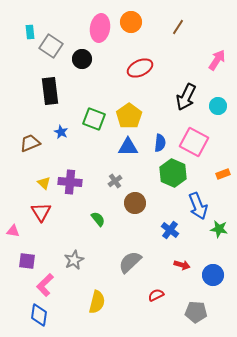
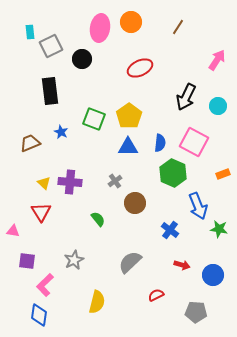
gray square: rotated 30 degrees clockwise
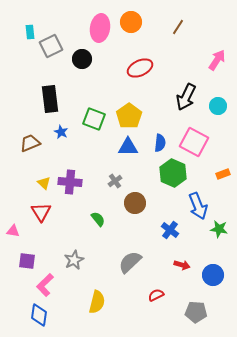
black rectangle: moved 8 px down
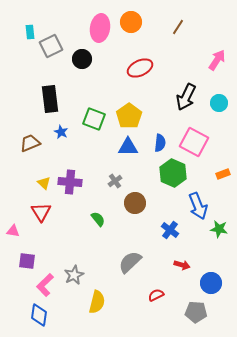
cyan circle: moved 1 px right, 3 px up
gray star: moved 15 px down
blue circle: moved 2 px left, 8 px down
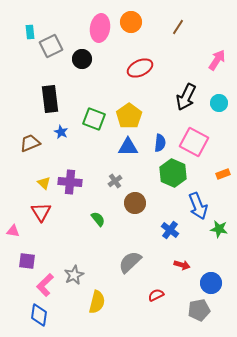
gray pentagon: moved 3 px right, 2 px up; rotated 15 degrees counterclockwise
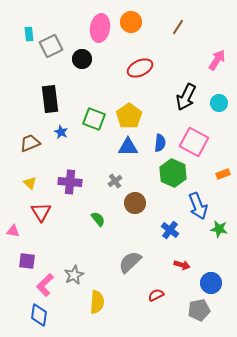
cyan rectangle: moved 1 px left, 2 px down
yellow triangle: moved 14 px left
yellow semicircle: rotated 10 degrees counterclockwise
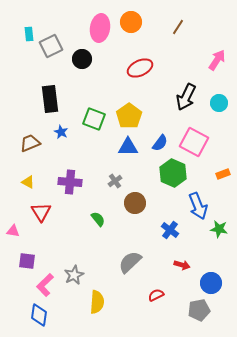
blue semicircle: rotated 30 degrees clockwise
yellow triangle: moved 2 px left, 1 px up; rotated 16 degrees counterclockwise
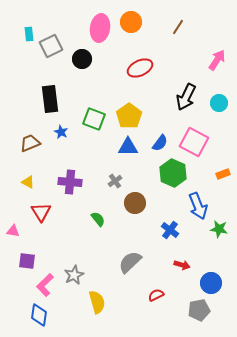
yellow semicircle: rotated 20 degrees counterclockwise
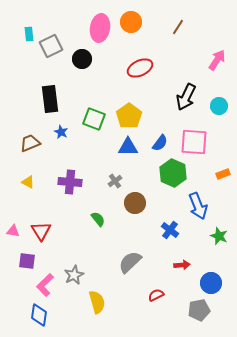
cyan circle: moved 3 px down
pink square: rotated 24 degrees counterclockwise
red triangle: moved 19 px down
green star: moved 7 px down; rotated 12 degrees clockwise
red arrow: rotated 21 degrees counterclockwise
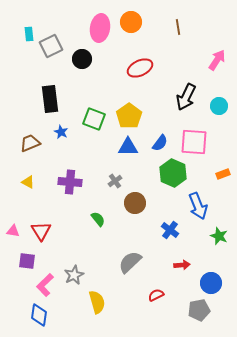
brown line: rotated 42 degrees counterclockwise
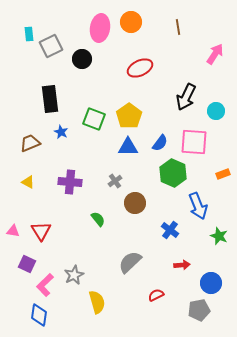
pink arrow: moved 2 px left, 6 px up
cyan circle: moved 3 px left, 5 px down
purple square: moved 3 px down; rotated 18 degrees clockwise
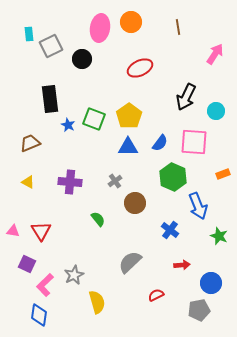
blue star: moved 7 px right, 7 px up
green hexagon: moved 4 px down
